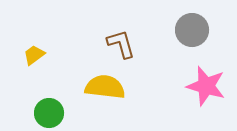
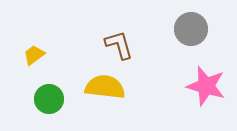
gray circle: moved 1 px left, 1 px up
brown L-shape: moved 2 px left, 1 px down
green circle: moved 14 px up
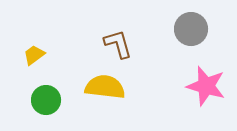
brown L-shape: moved 1 px left, 1 px up
green circle: moved 3 px left, 1 px down
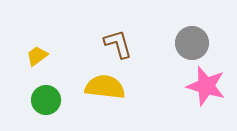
gray circle: moved 1 px right, 14 px down
yellow trapezoid: moved 3 px right, 1 px down
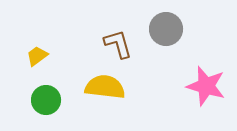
gray circle: moved 26 px left, 14 px up
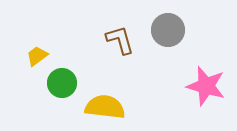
gray circle: moved 2 px right, 1 px down
brown L-shape: moved 2 px right, 4 px up
yellow semicircle: moved 20 px down
green circle: moved 16 px right, 17 px up
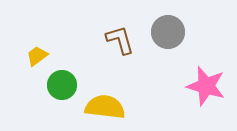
gray circle: moved 2 px down
green circle: moved 2 px down
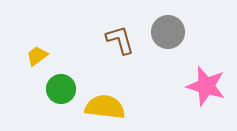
green circle: moved 1 px left, 4 px down
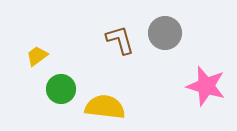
gray circle: moved 3 px left, 1 px down
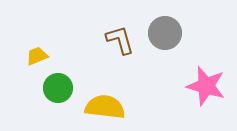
yellow trapezoid: rotated 15 degrees clockwise
green circle: moved 3 px left, 1 px up
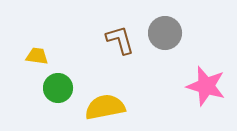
yellow trapezoid: rotated 30 degrees clockwise
yellow semicircle: rotated 18 degrees counterclockwise
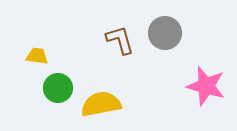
yellow semicircle: moved 4 px left, 3 px up
